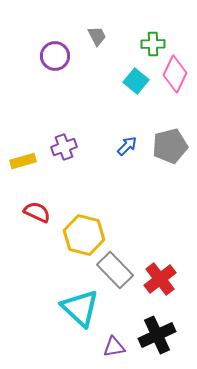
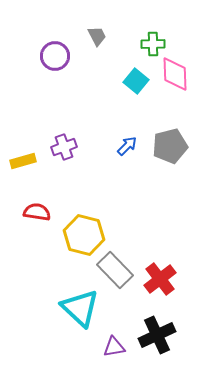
pink diamond: rotated 27 degrees counterclockwise
red semicircle: rotated 16 degrees counterclockwise
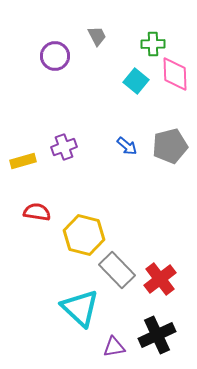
blue arrow: rotated 85 degrees clockwise
gray rectangle: moved 2 px right
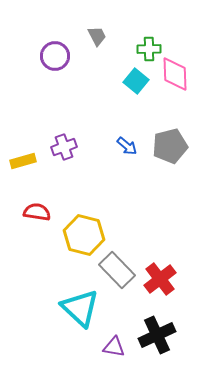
green cross: moved 4 px left, 5 px down
purple triangle: rotated 20 degrees clockwise
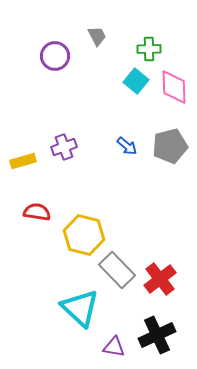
pink diamond: moved 1 px left, 13 px down
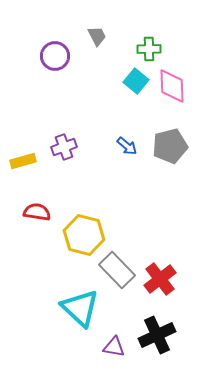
pink diamond: moved 2 px left, 1 px up
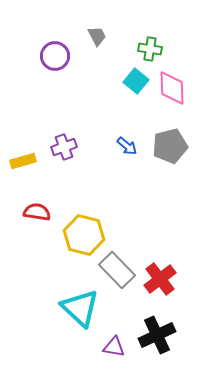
green cross: moved 1 px right; rotated 10 degrees clockwise
pink diamond: moved 2 px down
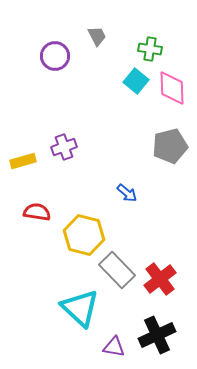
blue arrow: moved 47 px down
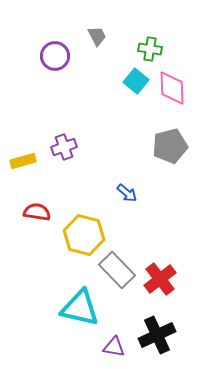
cyan triangle: rotated 30 degrees counterclockwise
